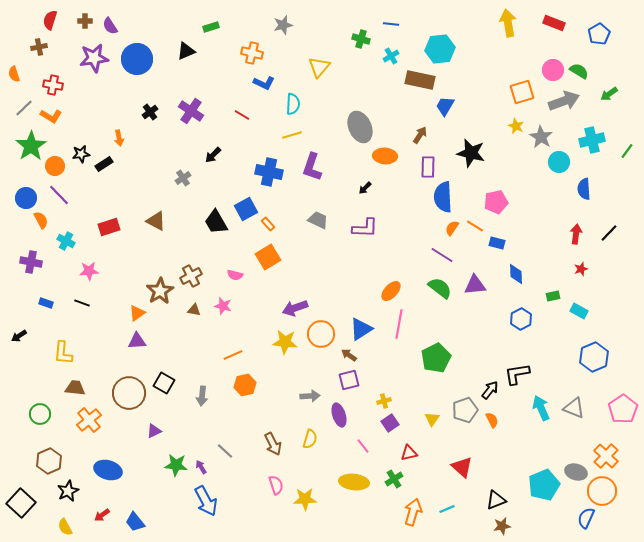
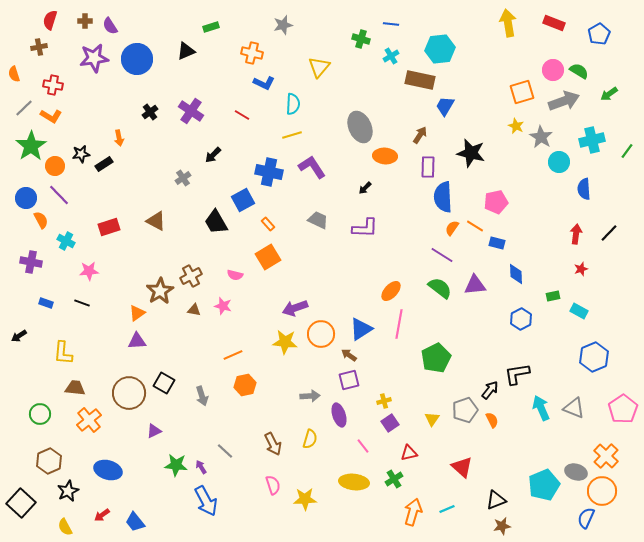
purple L-shape at (312, 167): rotated 128 degrees clockwise
blue square at (246, 209): moved 3 px left, 9 px up
gray arrow at (202, 396): rotated 24 degrees counterclockwise
pink semicircle at (276, 485): moved 3 px left
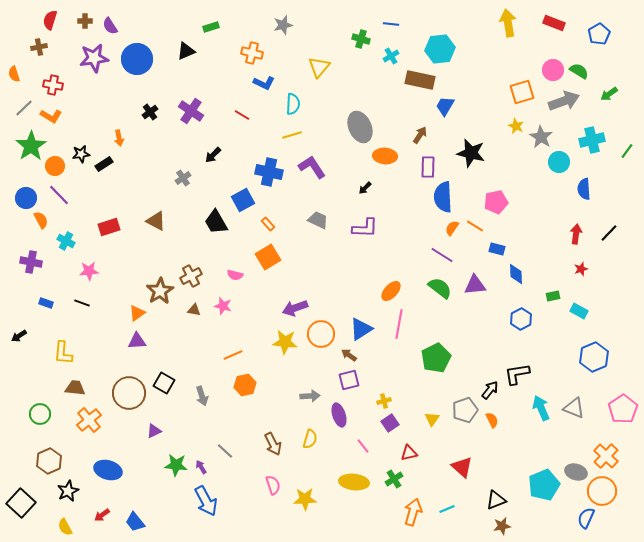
blue rectangle at (497, 243): moved 6 px down
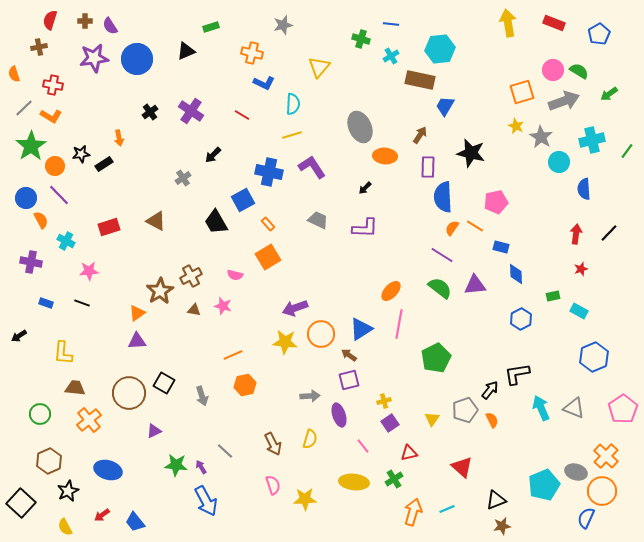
blue rectangle at (497, 249): moved 4 px right, 2 px up
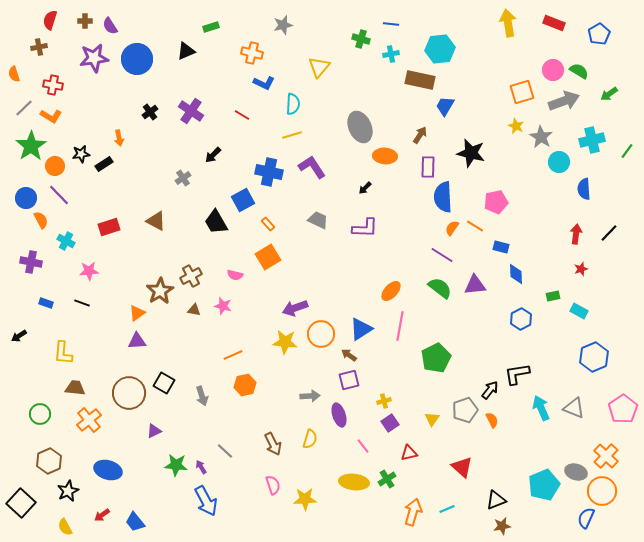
cyan cross at (391, 56): moved 2 px up; rotated 21 degrees clockwise
pink line at (399, 324): moved 1 px right, 2 px down
green cross at (394, 479): moved 7 px left
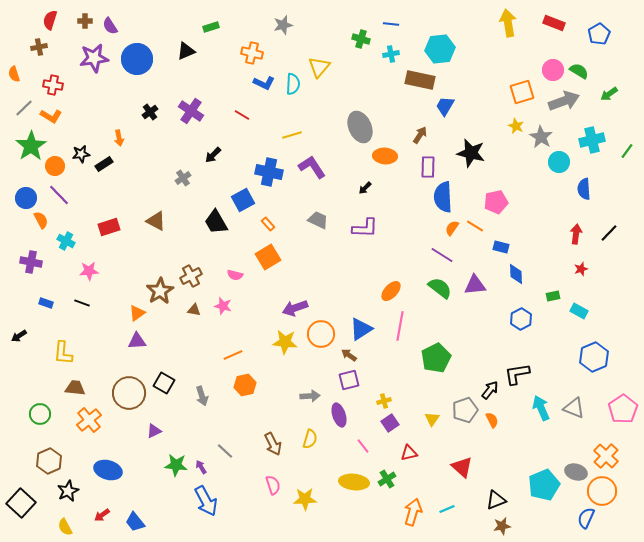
cyan semicircle at (293, 104): moved 20 px up
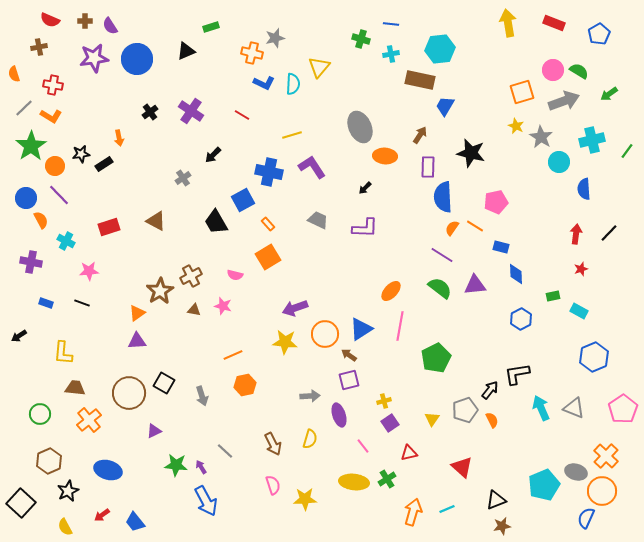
red semicircle at (50, 20): rotated 84 degrees counterclockwise
gray star at (283, 25): moved 8 px left, 13 px down
orange circle at (321, 334): moved 4 px right
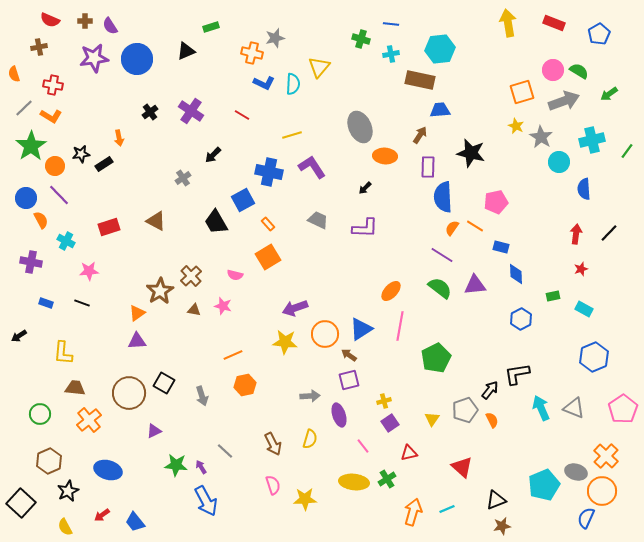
blue trapezoid at (445, 106): moved 5 px left, 4 px down; rotated 55 degrees clockwise
brown cross at (191, 276): rotated 15 degrees counterclockwise
cyan rectangle at (579, 311): moved 5 px right, 2 px up
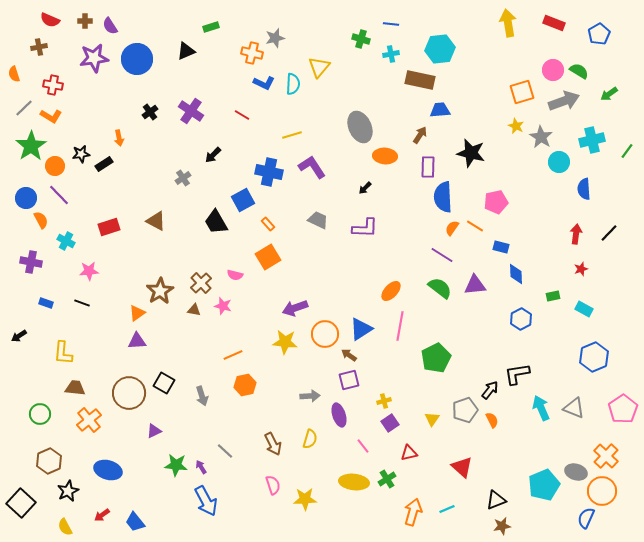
brown cross at (191, 276): moved 10 px right, 7 px down
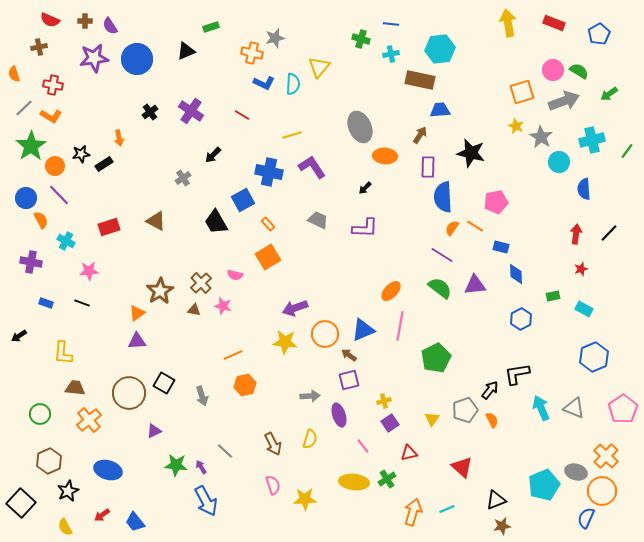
blue triangle at (361, 329): moved 2 px right, 1 px down; rotated 10 degrees clockwise
